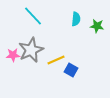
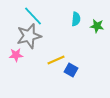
gray star: moved 2 px left, 14 px up; rotated 10 degrees clockwise
pink star: moved 3 px right
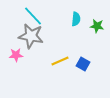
gray star: moved 2 px right; rotated 25 degrees clockwise
yellow line: moved 4 px right, 1 px down
blue square: moved 12 px right, 6 px up
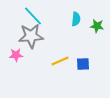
gray star: rotated 15 degrees counterclockwise
blue square: rotated 32 degrees counterclockwise
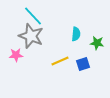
cyan semicircle: moved 15 px down
green star: moved 17 px down
gray star: rotated 25 degrees clockwise
blue square: rotated 16 degrees counterclockwise
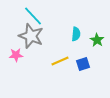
green star: moved 3 px up; rotated 24 degrees clockwise
